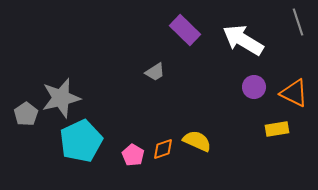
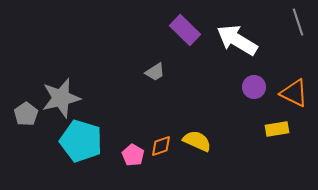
white arrow: moved 6 px left
cyan pentagon: rotated 30 degrees counterclockwise
orange diamond: moved 2 px left, 3 px up
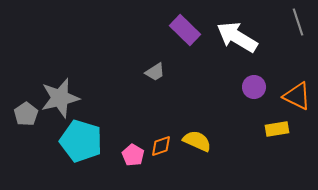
white arrow: moved 3 px up
orange triangle: moved 3 px right, 3 px down
gray star: moved 1 px left
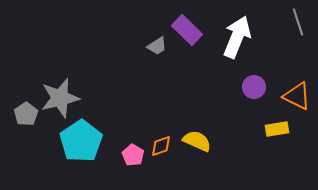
purple rectangle: moved 2 px right
white arrow: rotated 81 degrees clockwise
gray trapezoid: moved 2 px right, 26 px up
cyan pentagon: rotated 21 degrees clockwise
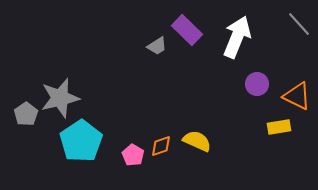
gray line: moved 1 px right, 2 px down; rotated 24 degrees counterclockwise
purple circle: moved 3 px right, 3 px up
yellow rectangle: moved 2 px right, 2 px up
